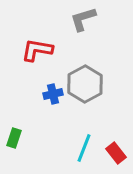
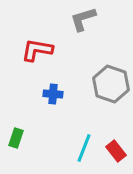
gray hexagon: moved 26 px right; rotated 12 degrees counterclockwise
blue cross: rotated 18 degrees clockwise
green rectangle: moved 2 px right
red rectangle: moved 2 px up
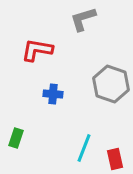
red rectangle: moved 1 px left, 8 px down; rotated 25 degrees clockwise
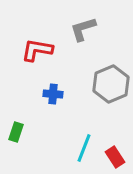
gray L-shape: moved 10 px down
gray hexagon: rotated 18 degrees clockwise
green rectangle: moved 6 px up
red rectangle: moved 2 px up; rotated 20 degrees counterclockwise
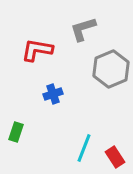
gray hexagon: moved 15 px up
blue cross: rotated 24 degrees counterclockwise
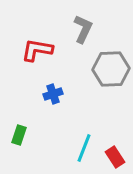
gray L-shape: rotated 132 degrees clockwise
gray hexagon: rotated 21 degrees clockwise
green rectangle: moved 3 px right, 3 px down
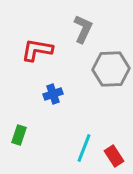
red rectangle: moved 1 px left, 1 px up
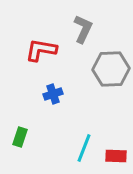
red L-shape: moved 4 px right
green rectangle: moved 1 px right, 2 px down
red rectangle: moved 2 px right; rotated 55 degrees counterclockwise
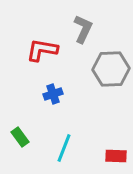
red L-shape: moved 1 px right
green rectangle: rotated 54 degrees counterclockwise
cyan line: moved 20 px left
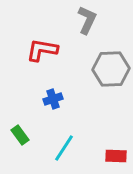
gray L-shape: moved 4 px right, 9 px up
blue cross: moved 5 px down
green rectangle: moved 2 px up
cyan line: rotated 12 degrees clockwise
